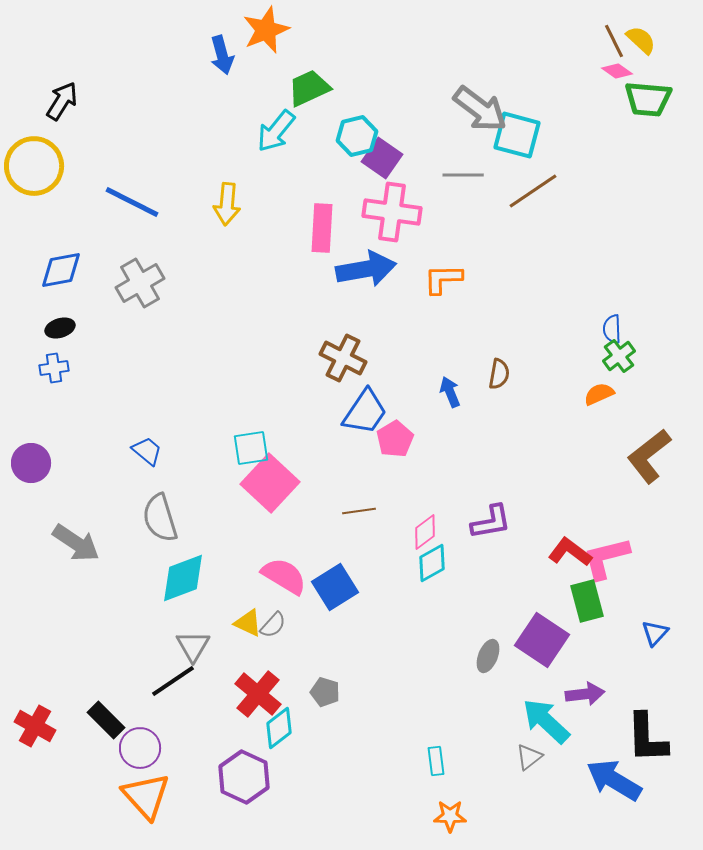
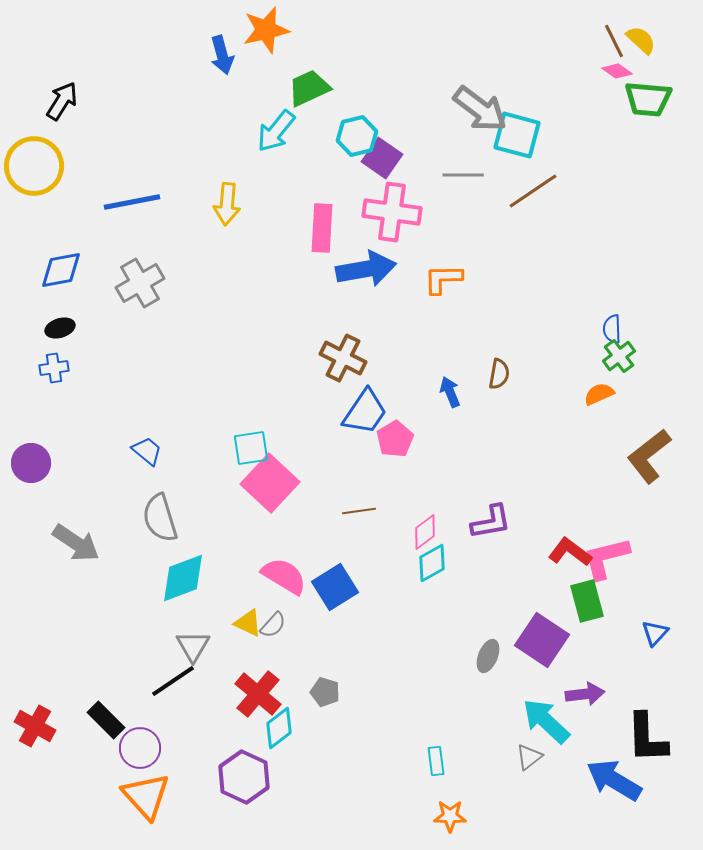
orange star at (266, 30): rotated 9 degrees clockwise
blue line at (132, 202): rotated 38 degrees counterclockwise
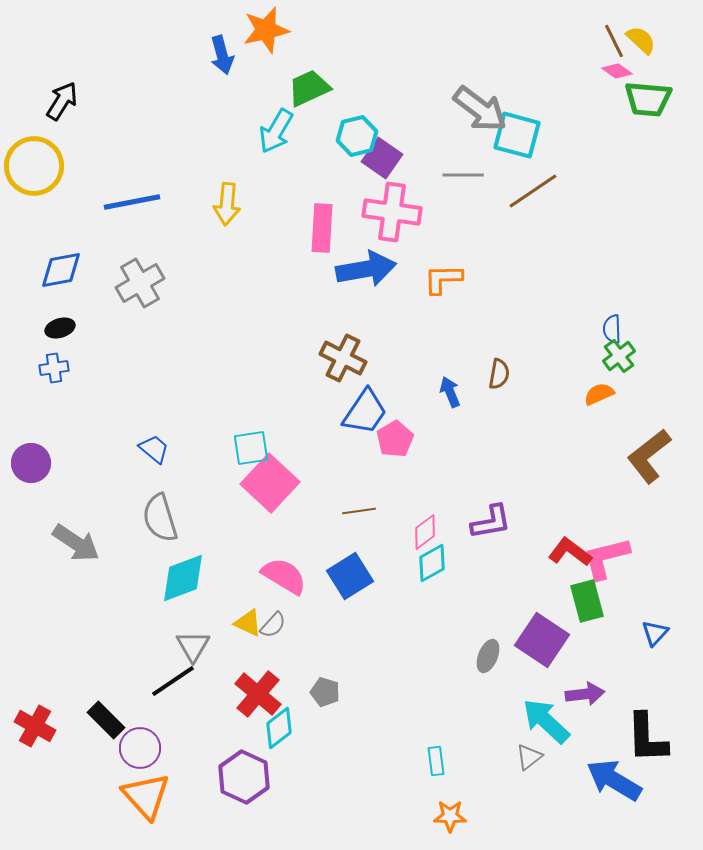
cyan arrow at (276, 131): rotated 9 degrees counterclockwise
blue trapezoid at (147, 451): moved 7 px right, 2 px up
blue square at (335, 587): moved 15 px right, 11 px up
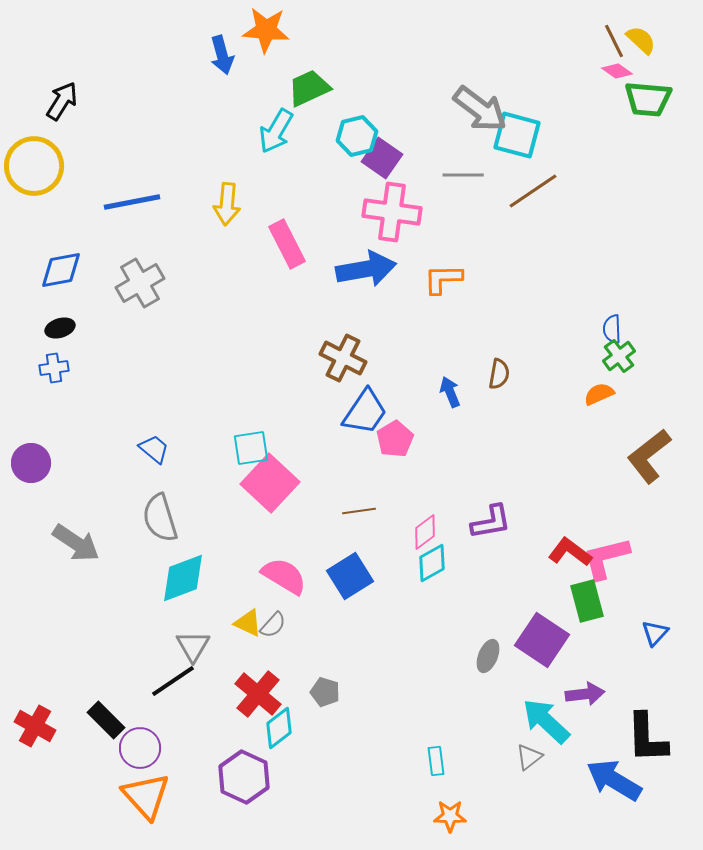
orange star at (266, 30): rotated 18 degrees clockwise
pink rectangle at (322, 228): moved 35 px left, 16 px down; rotated 30 degrees counterclockwise
